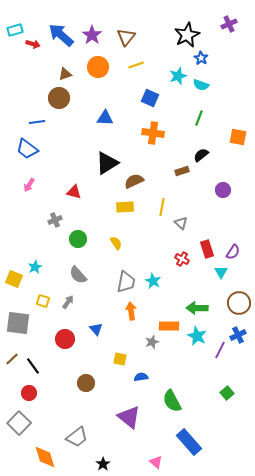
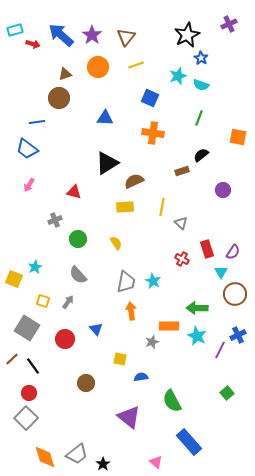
brown circle at (239, 303): moved 4 px left, 9 px up
gray square at (18, 323): moved 9 px right, 5 px down; rotated 25 degrees clockwise
gray square at (19, 423): moved 7 px right, 5 px up
gray trapezoid at (77, 437): moved 17 px down
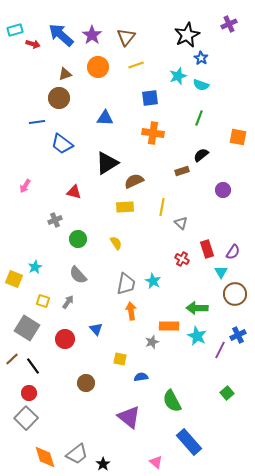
blue square at (150, 98): rotated 30 degrees counterclockwise
blue trapezoid at (27, 149): moved 35 px right, 5 px up
pink arrow at (29, 185): moved 4 px left, 1 px down
gray trapezoid at (126, 282): moved 2 px down
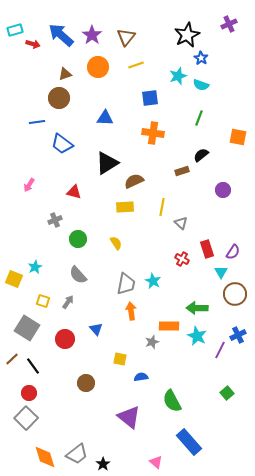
pink arrow at (25, 186): moved 4 px right, 1 px up
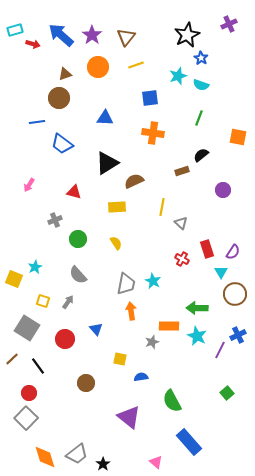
yellow rectangle at (125, 207): moved 8 px left
black line at (33, 366): moved 5 px right
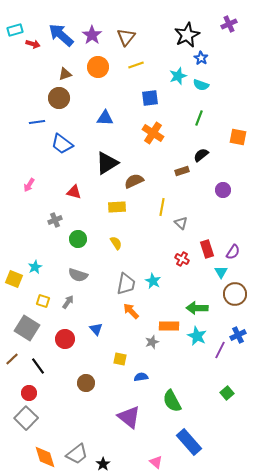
orange cross at (153, 133): rotated 25 degrees clockwise
gray semicircle at (78, 275): rotated 30 degrees counterclockwise
orange arrow at (131, 311): rotated 36 degrees counterclockwise
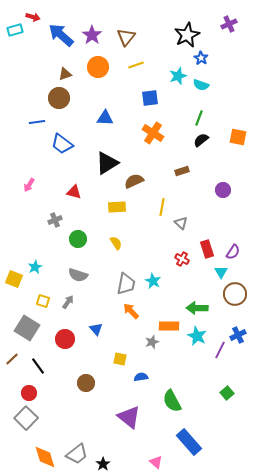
red arrow at (33, 44): moved 27 px up
black semicircle at (201, 155): moved 15 px up
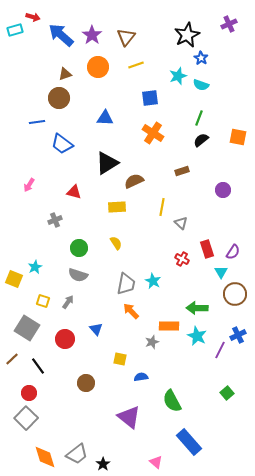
green circle at (78, 239): moved 1 px right, 9 px down
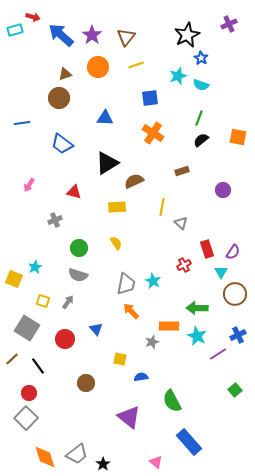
blue line at (37, 122): moved 15 px left, 1 px down
red cross at (182, 259): moved 2 px right, 6 px down; rotated 32 degrees clockwise
purple line at (220, 350): moved 2 px left, 4 px down; rotated 30 degrees clockwise
green square at (227, 393): moved 8 px right, 3 px up
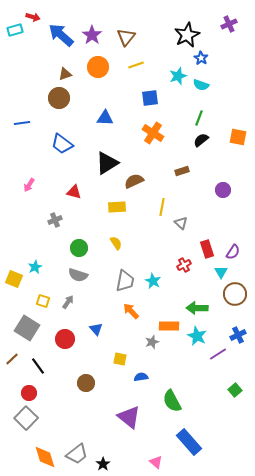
gray trapezoid at (126, 284): moved 1 px left, 3 px up
